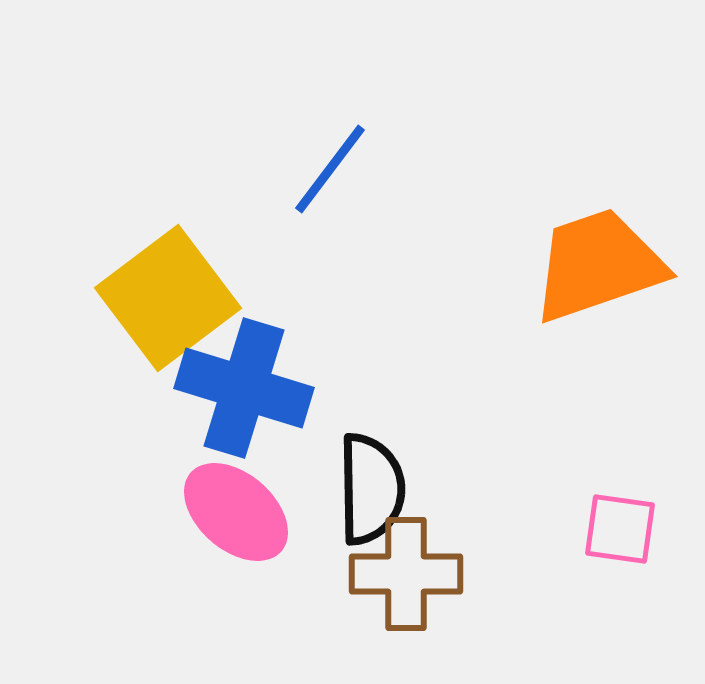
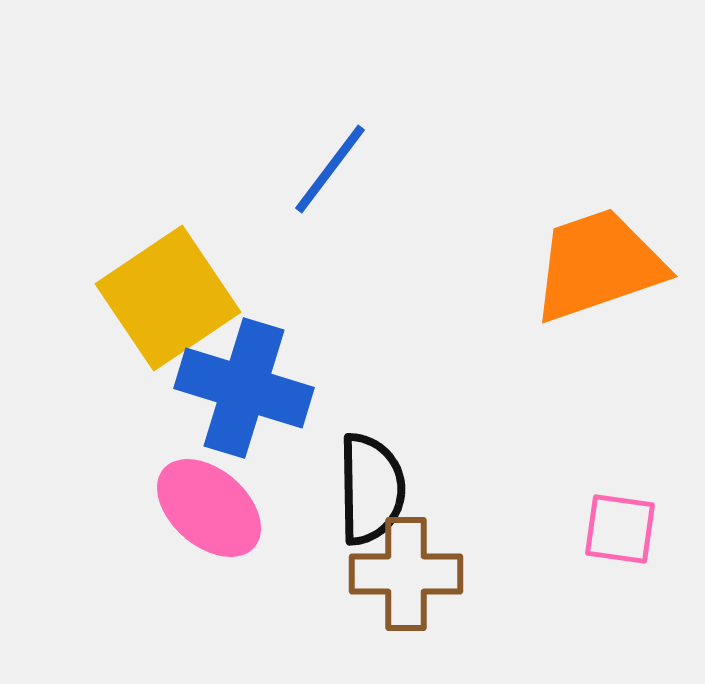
yellow square: rotated 3 degrees clockwise
pink ellipse: moved 27 px left, 4 px up
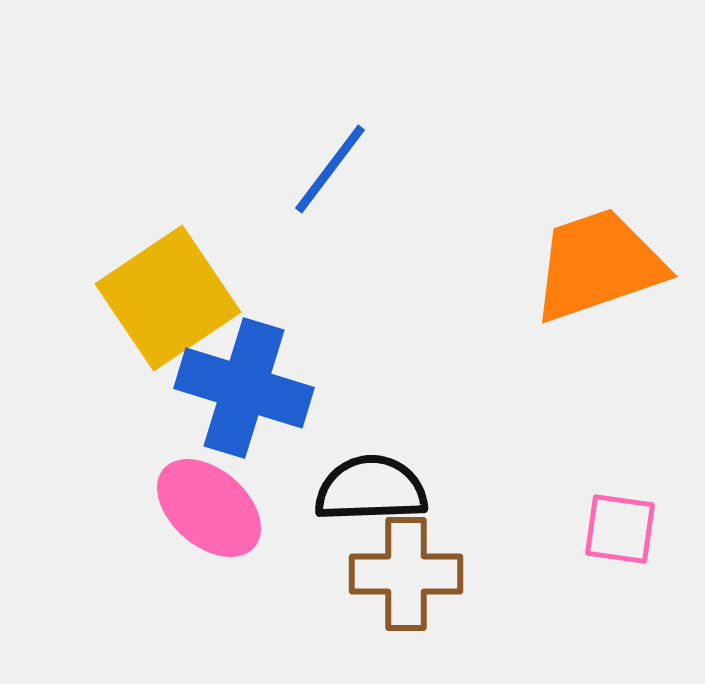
black semicircle: rotated 91 degrees counterclockwise
